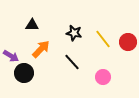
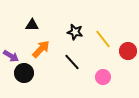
black star: moved 1 px right, 1 px up
red circle: moved 9 px down
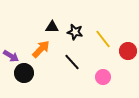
black triangle: moved 20 px right, 2 px down
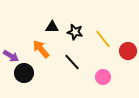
orange arrow: rotated 84 degrees counterclockwise
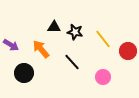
black triangle: moved 2 px right
purple arrow: moved 11 px up
